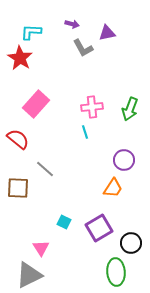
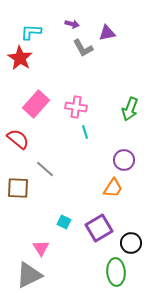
pink cross: moved 16 px left; rotated 15 degrees clockwise
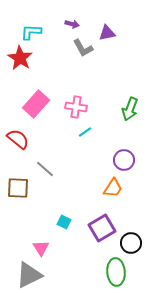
cyan line: rotated 72 degrees clockwise
purple square: moved 3 px right
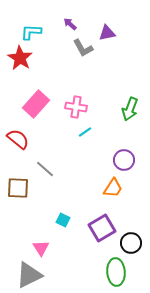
purple arrow: moved 2 px left; rotated 152 degrees counterclockwise
cyan square: moved 1 px left, 2 px up
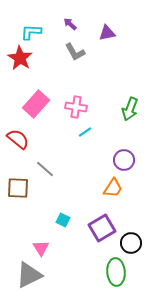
gray L-shape: moved 8 px left, 4 px down
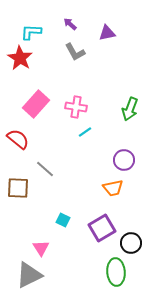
orange trapezoid: rotated 45 degrees clockwise
